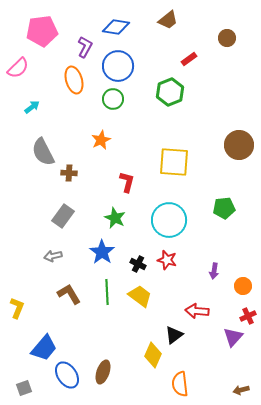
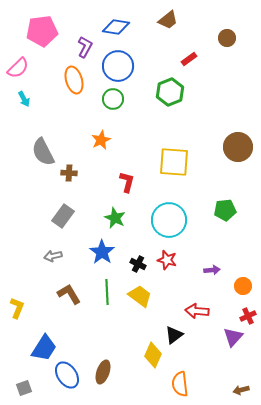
cyan arrow at (32, 107): moved 8 px left, 8 px up; rotated 98 degrees clockwise
brown circle at (239, 145): moved 1 px left, 2 px down
green pentagon at (224, 208): moved 1 px right, 2 px down
purple arrow at (214, 271): moved 2 px left, 1 px up; rotated 105 degrees counterclockwise
blue trapezoid at (44, 348): rotated 8 degrees counterclockwise
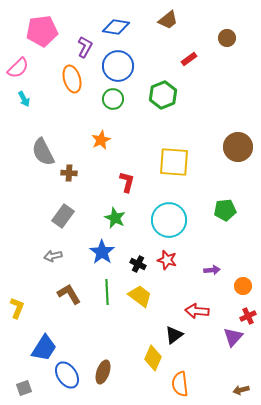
orange ellipse at (74, 80): moved 2 px left, 1 px up
green hexagon at (170, 92): moved 7 px left, 3 px down
yellow diamond at (153, 355): moved 3 px down
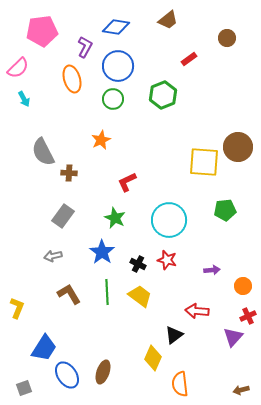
yellow square at (174, 162): moved 30 px right
red L-shape at (127, 182): rotated 130 degrees counterclockwise
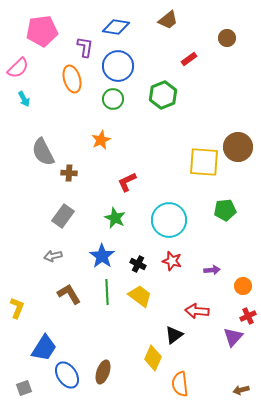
purple L-shape at (85, 47): rotated 20 degrees counterclockwise
blue star at (102, 252): moved 4 px down
red star at (167, 260): moved 5 px right, 1 px down
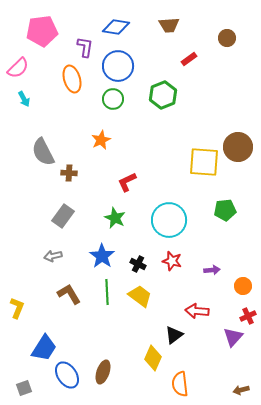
brown trapezoid at (168, 20): moved 1 px right, 5 px down; rotated 35 degrees clockwise
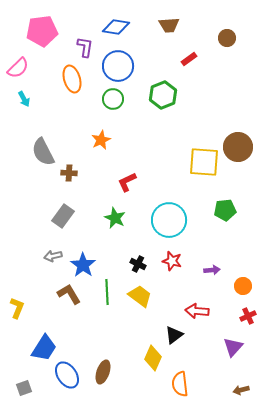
blue star at (102, 256): moved 19 px left, 9 px down
purple triangle at (233, 337): moved 10 px down
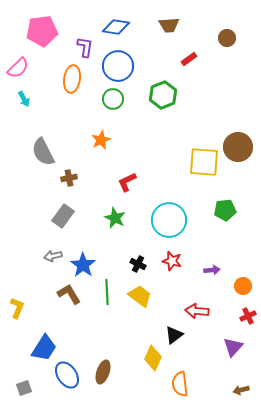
orange ellipse at (72, 79): rotated 24 degrees clockwise
brown cross at (69, 173): moved 5 px down; rotated 14 degrees counterclockwise
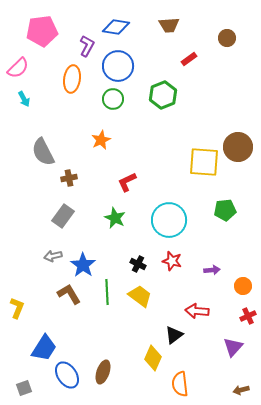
purple L-shape at (85, 47): moved 2 px right, 1 px up; rotated 20 degrees clockwise
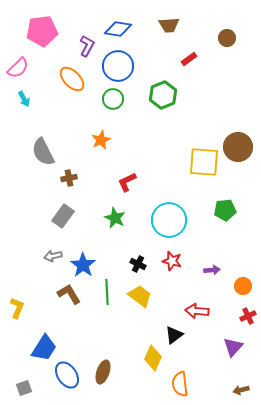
blue diamond at (116, 27): moved 2 px right, 2 px down
orange ellipse at (72, 79): rotated 52 degrees counterclockwise
